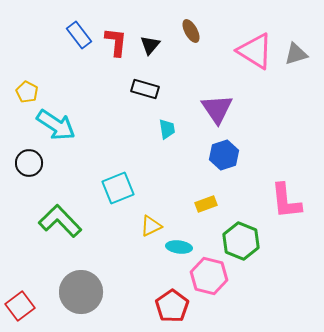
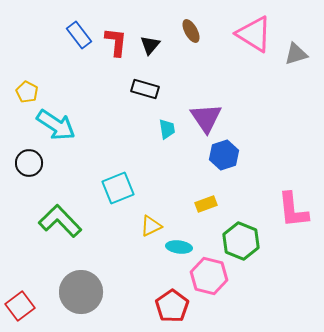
pink triangle: moved 1 px left, 17 px up
purple triangle: moved 11 px left, 9 px down
pink L-shape: moved 7 px right, 9 px down
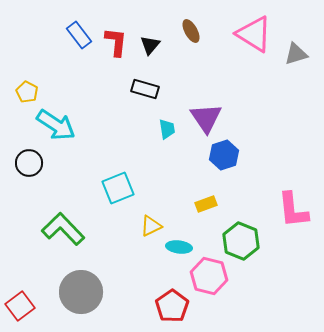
green L-shape: moved 3 px right, 8 px down
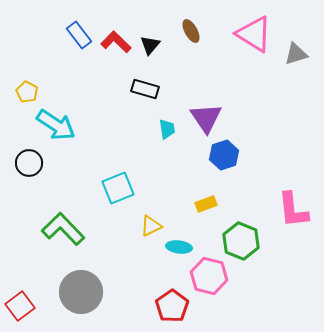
red L-shape: rotated 52 degrees counterclockwise
